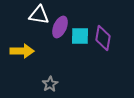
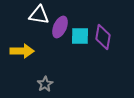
purple diamond: moved 1 px up
gray star: moved 5 px left
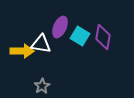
white triangle: moved 2 px right, 29 px down
cyan square: rotated 30 degrees clockwise
gray star: moved 3 px left, 2 px down
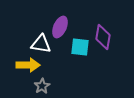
cyan square: moved 11 px down; rotated 24 degrees counterclockwise
yellow arrow: moved 6 px right, 14 px down
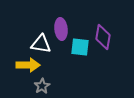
purple ellipse: moved 1 px right, 2 px down; rotated 30 degrees counterclockwise
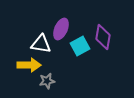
purple ellipse: rotated 30 degrees clockwise
cyan square: moved 1 px up; rotated 36 degrees counterclockwise
yellow arrow: moved 1 px right
gray star: moved 5 px right, 5 px up; rotated 21 degrees clockwise
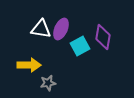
white triangle: moved 15 px up
gray star: moved 1 px right, 2 px down
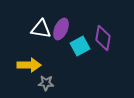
purple diamond: moved 1 px down
gray star: moved 2 px left; rotated 14 degrees clockwise
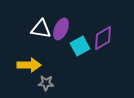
purple diamond: rotated 50 degrees clockwise
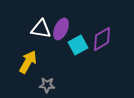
purple diamond: moved 1 px left, 1 px down
cyan square: moved 2 px left, 1 px up
yellow arrow: moved 1 px left, 3 px up; rotated 60 degrees counterclockwise
gray star: moved 1 px right, 2 px down
